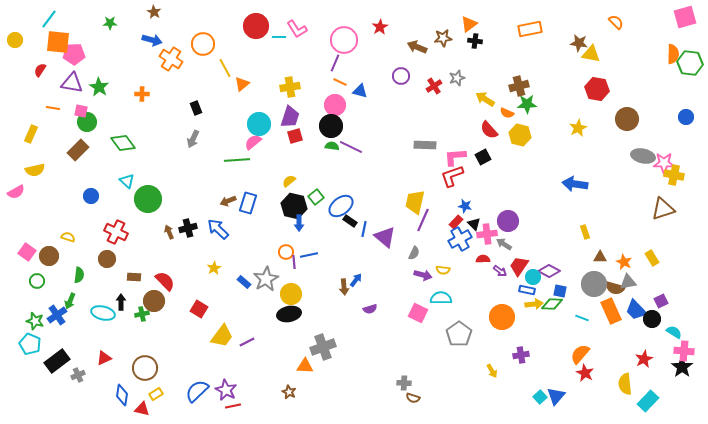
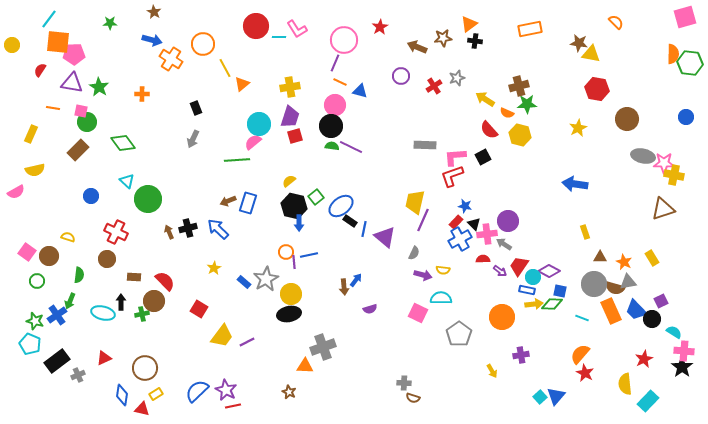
yellow circle at (15, 40): moved 3 px left, 5 px down
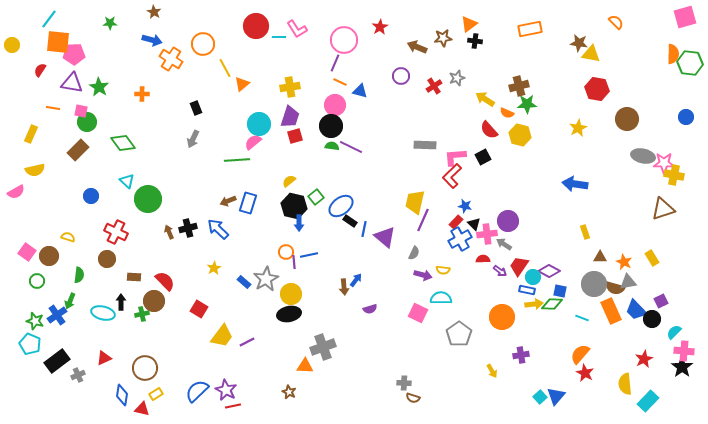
red L-shape at (452, 176): rotated 25 degrees counterclockwise
cyan semicircle at (674, 332): rotated 77 degrees counterclockwise
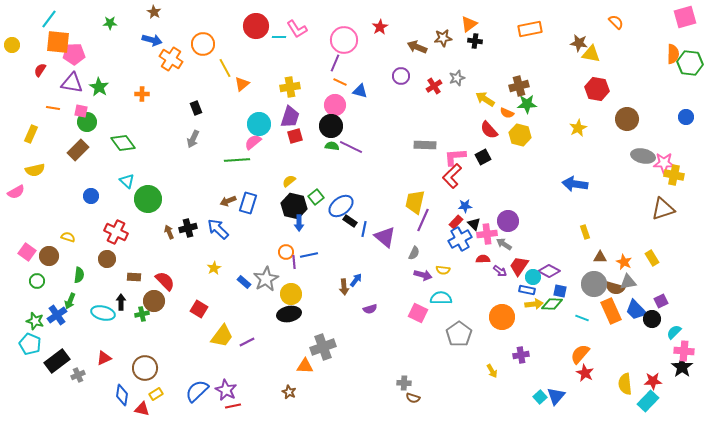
blue star at (465, 206): rotated 16 degrees counterclockwise
red star at (644, 359): moved 9 px right, 22 px down; rotated 24 degrees clockwise
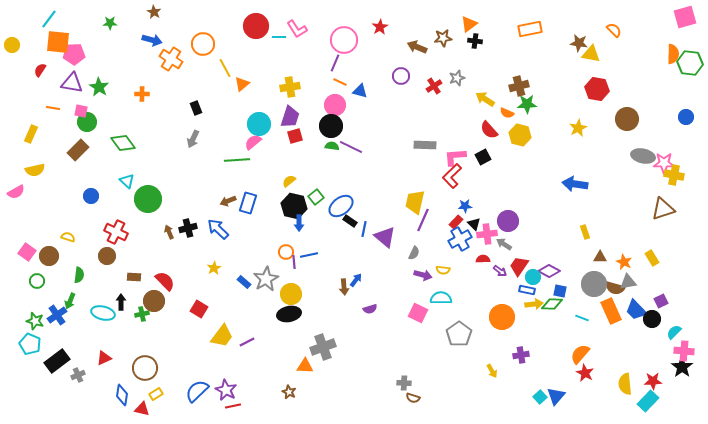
orange semicircle at (616, 22): moved 2 px left, 8 px down
brown circle at (107, 259): moved 3 px up
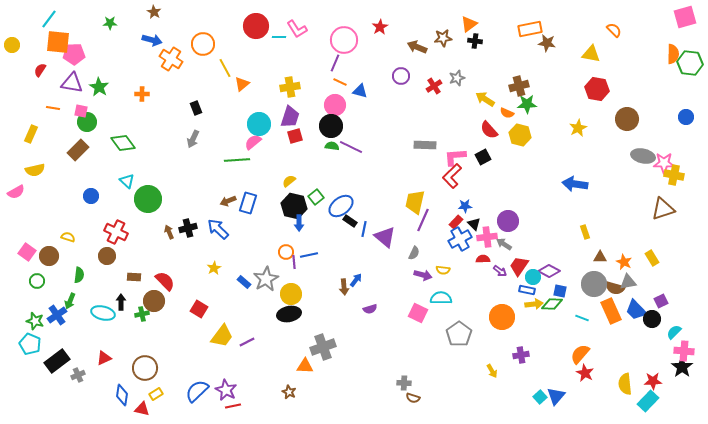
brown star at (579, 43): moved 32 px left
pink cross at (487, 234): moved 3 px down
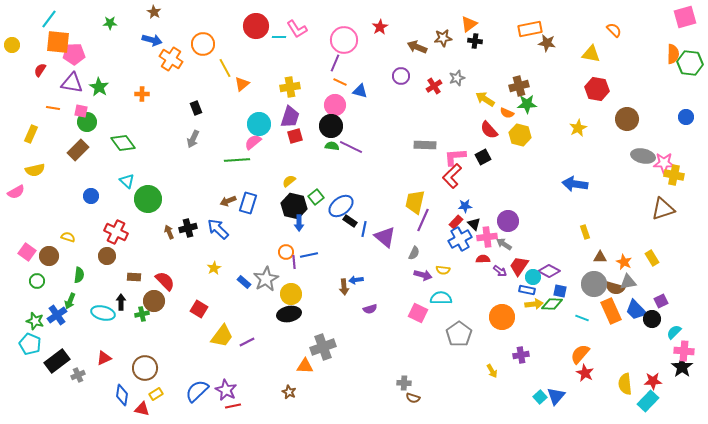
blue arrow at (356, 280): rotated 136 degrees counterclockwise
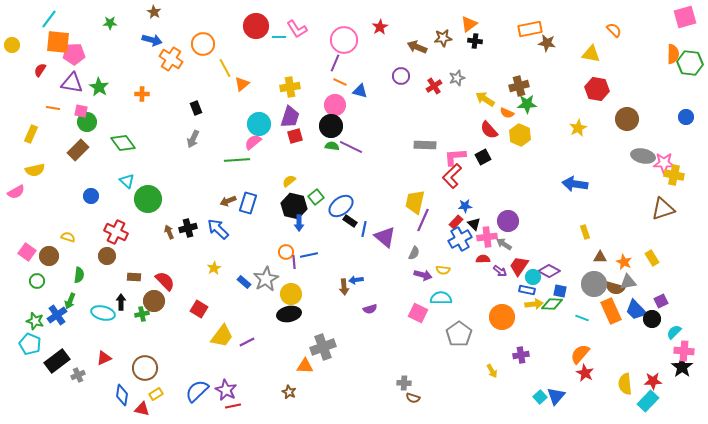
yellow hexagon at (520, 135): rotated 10 degrees clockwise
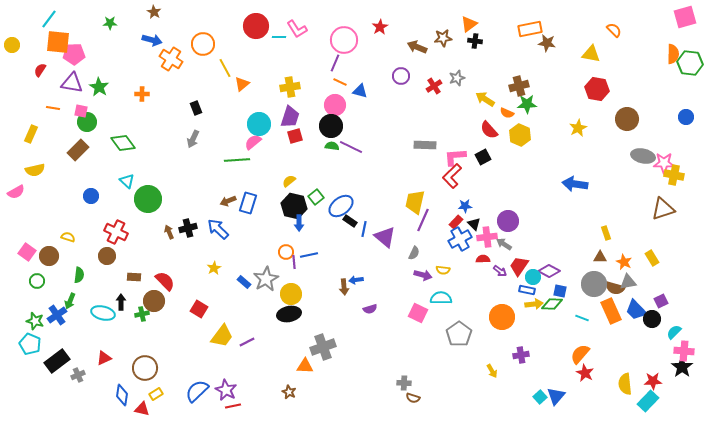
yellow rectangle at (585, 232): moved 21 px right, 1 px down
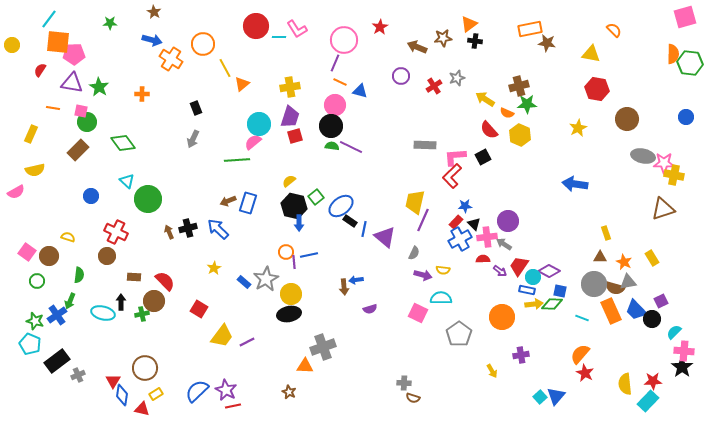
red triangle at (104, 358): moved 9 px right, 23 px down; rotated 35 degrees counterclockwise
